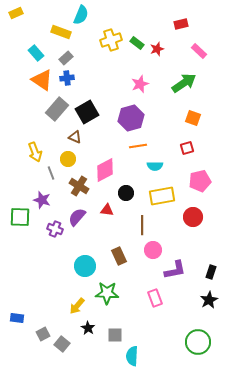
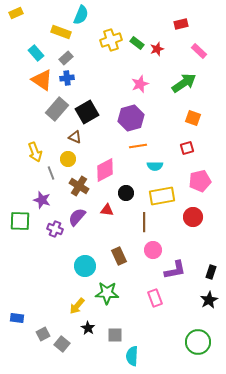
green square at (20, 217): moved 4 px down
brown line at (142, 225): moved 2 px right, 3 px up
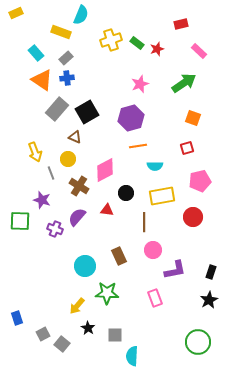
blue rectangle at (17, 318): rotated 64 degrees clockwise
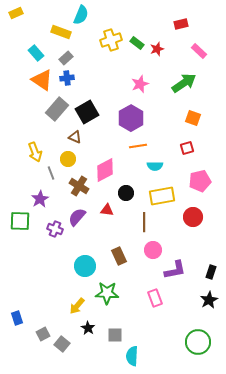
purple hexagon at (131, 118): rotated 15 degrees counterclockwise
purple star at (42, 200): moved 2 px left, 1 px up; rotated 24 degrees clockwise
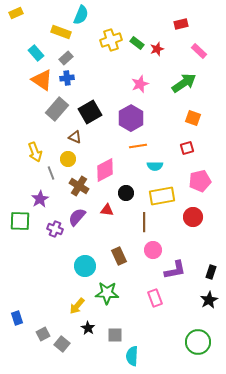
black square at (87, 112): moved 3 px right
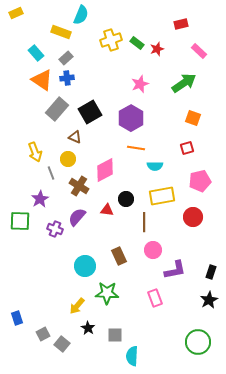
orange line at (138, 146): moved 2 px left, 2 px down; rotated 18 degrees clockwise
black circle at (126, 193): moved 6 px down
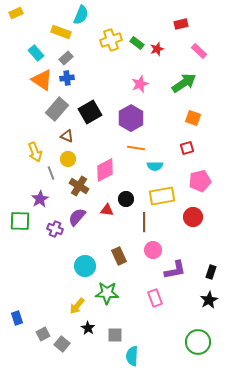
brown triangle at (75, 137): moved 8 px left, 1 px up
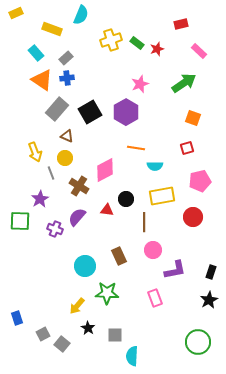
yellow rectangle at (61, 32): moved 9 px left, 3 px up
purple hexagon at (131, 118): moved 5 px left, 6 px up
yellow circle at (68, 159): moved 3 px left, 1 px up
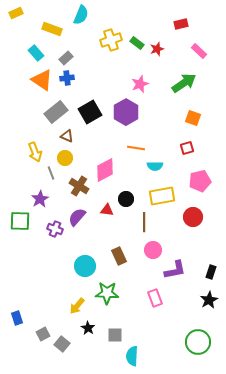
gray rectangle at (57, 109): moved 1 px left, 3 px down; rotated 10 degrees clockwise
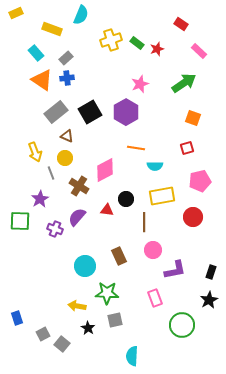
red rectangle at (181, 24): rotated 48 degrees clockwise
yellow arrow at (77, 306): rotated 60 degrees clockwise
gray square at (115, 335): moved 15 px up; rotated 14 degrees counterclockwise
green circle at (198, 342): moved 16 px left, 17 px up
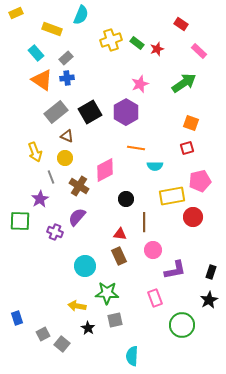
orange square at (193, 118): moved 2 px left, 5 px down
gray line at (51, 173): moved 4 px down
yellow rectangle at (162, 196): moved 10 px right
red triangle at (107, 210): moved 13 px right, 24 px down
purple cross at (55, 229): moved 3 px down
